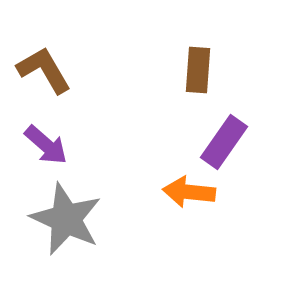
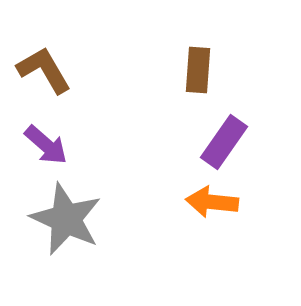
orange arrow: moved 23 px right, 10 px down
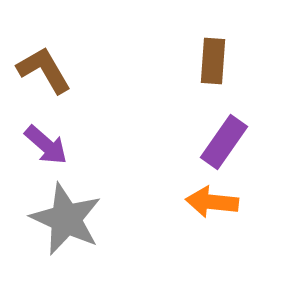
brown rectangle: moved 15 px right, 9 px up
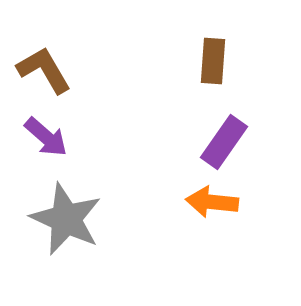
purple arrow: moved 8 px up
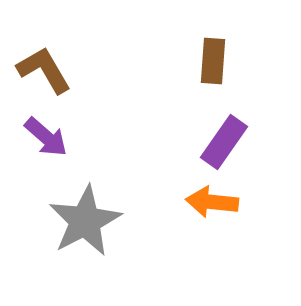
gray star: moved 19 px right, 2 px down; rotated 20 degrees clockwise
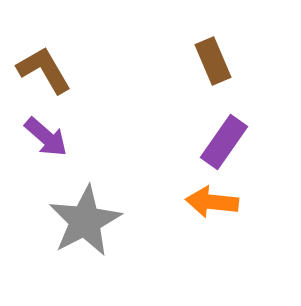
brown rectangle: rotated 27 degrees counterclockwise
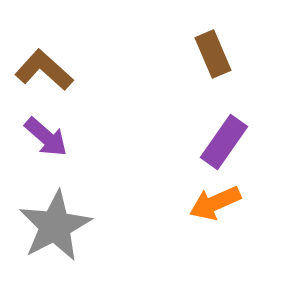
brown rectangle: moved 7 px up
brown L-shape: rotated 18 degrees counterclockwise
orange arrow: moved 3 px right, 1 px down; rotated 30 degrees counterclockwise
gray star: moved 30 px left, 5 px down
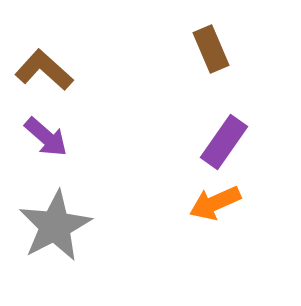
brown rectangle: moved 2 px left, 5 px up
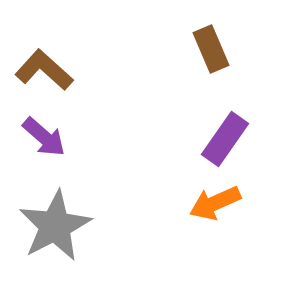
purple arrow: moved 2 px left
purple rectangle: moved 1 px right, 3 px up
